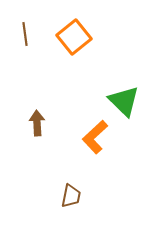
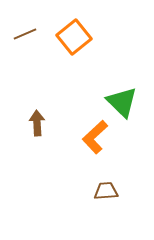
brown line: rotated 75 degrees clockwise
green triangle: moved 2 px left, 1 px down
brown trapezoid: moved 35 px right, 5 px up; rotated 105 degrees counterclockwise
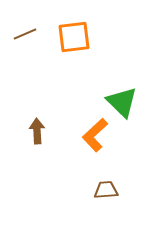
orange square: rotated 32 degrees clockwise
brown arrow: moved 8 px down
orange L-shape: moved 2 px up
brown trapezoid: moved 1 px up
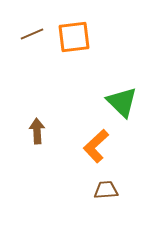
brown line: moved 7 px right
orange L-shape: moved 1 px right, 11 px down
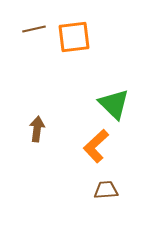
brown line: moved 2 px right, 5 px up; rotated 10 degrees clockwise
green triangle: moved 8 px left, 2 px down
brown arrow: moved 2 px up; rotated 10 degrees clockwise
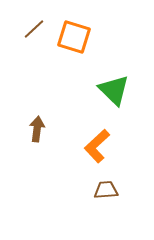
brown line: rotated 30 degrees counterclockwise
orange square: rotated 24 degrees clockwise
green triangle: moved 14 px up
orange L-shape: moved 1 px right
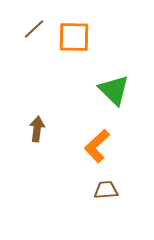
orange square: rotated 16 degrees counterclockwise
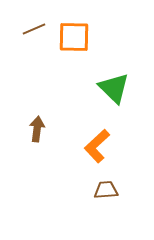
brown line: rotated 20 degrees clockwise
green triangle: moved 2 px up
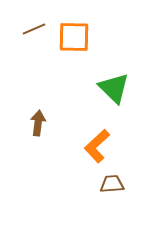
brown arrow: moved 1 px right, 6 px up
brown trapezoid: moved 6 px right, 6 px up
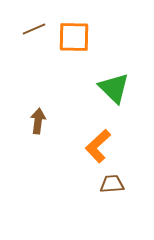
brown arrow: moved 2 px up
orange L-shape: moved 1 px right
